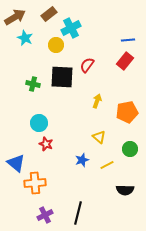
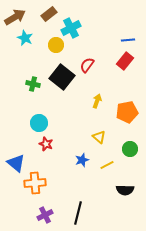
black square: rotated 35 degrees clockwise
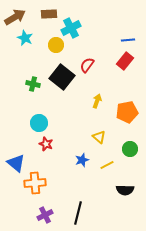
brown rectangle: rotated 35 degrees clockwise
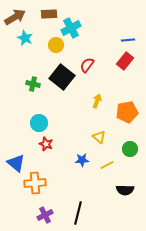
blue star: rotated 16 degrees clockwise
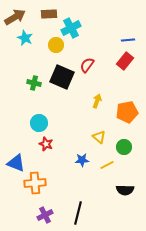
black square: rotated 15 degrees counterclockwise
green cross: moved 1 px right, 1 px up
green circle: moved 6 px left, 2 px up
blue triangle: rotated 18 degrees counterclockwise
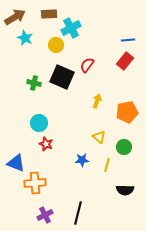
yellow line: rotated 48 degrees counterclockwise
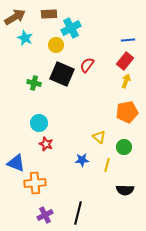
black square: moved 3 px up
yellow arrow: moved 29 px right, 20 px up
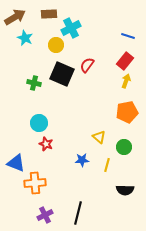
blue line: moved 4 px up; rotated 24 degrees clockwise
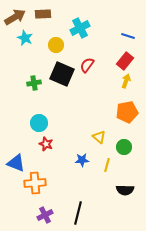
brown rectangle: moved 6 px left
cyan cross: moved 9 px right
green cross: rotated 24 degrees counterclockwise
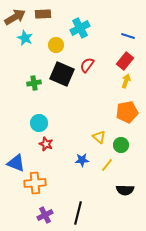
green circle: moved 3 px left, 2 px up
yellow line: rotated 24 degrees clockwise
